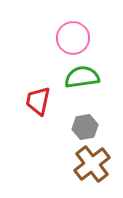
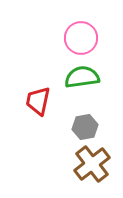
pink circle: moved 8 px right
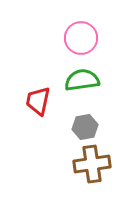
green semicircle: moved 3 px down
brown cross: rotated 30 degrees clockwise
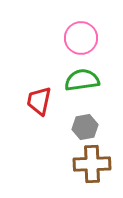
red trapezoid: moved 1 px right
brown cross: rotated 6 degrees clockwise
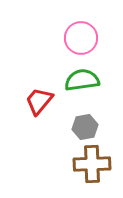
red trapezoid: rotated 28 degrees clockwise
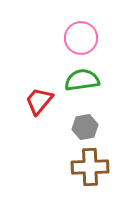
brown cross: moved 2 px left, 3 px down
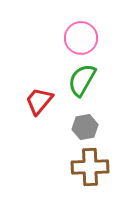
green semicircle: rotated 52 degrees counterclockwise
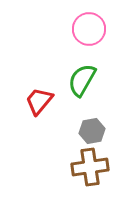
pink circle: moved 8 px right, 9 px up
gray hexagon: moved 7 px right, 4 px down
brown cross: rotated 6 degrees counterclockwise
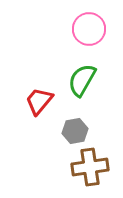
gray hexagon: moved 17 px left
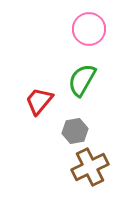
brown cross: rotated 18 degrees counterclockwise
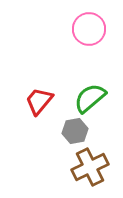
green semicircle: moved 8 px right, 18 px down; rotated 20 degrees clockwise
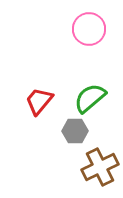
gray hexagon: rotated 10 degrees clockwise
brown cross: moved 10 px right
